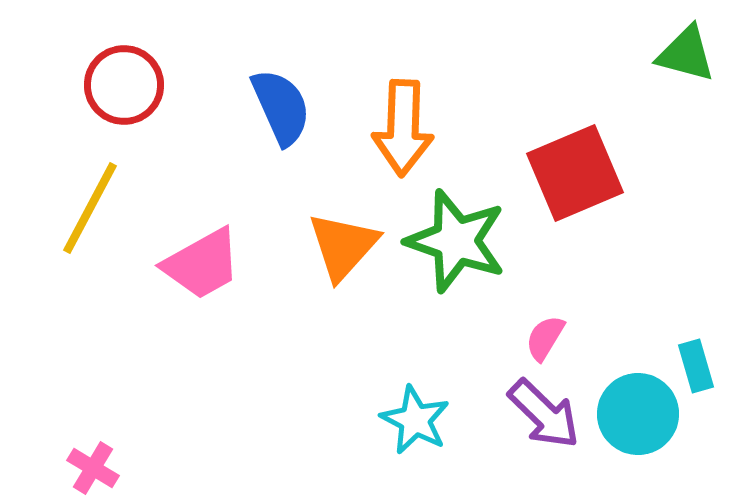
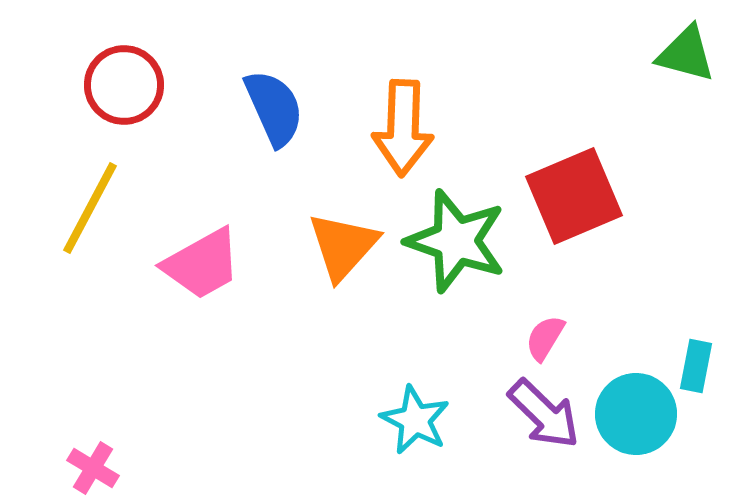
blue semicircle: moved 7 px left, 1 px down
red square: moved 1 px left, 23 px down
cyan rectangle: rotated 27 degrees clockwise
cyan circle: moved 2 px left
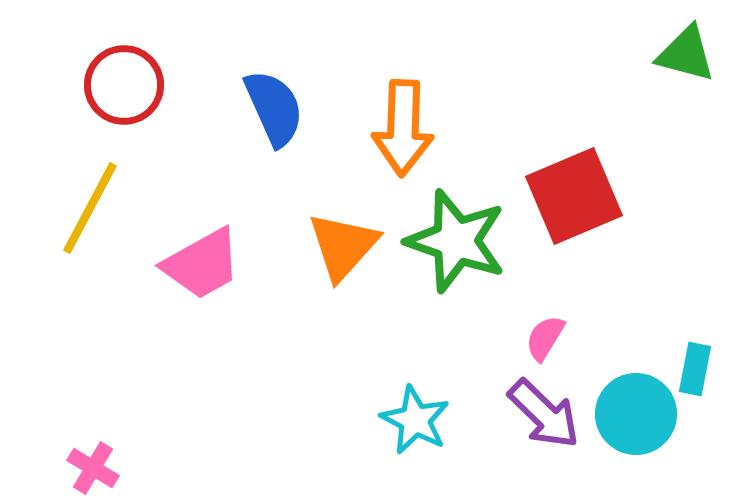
cyan rectangle: moved 1 px left, 3 px down
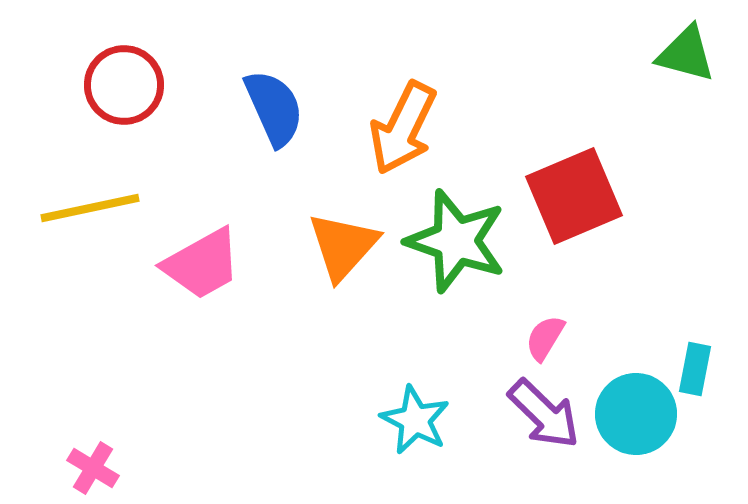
orange arrow: rotated 24 degrees clockwise
yellow line: rotated 50 degrees clockwise
